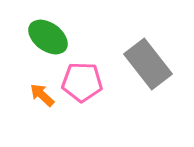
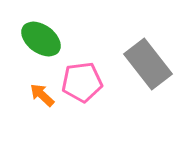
green ellipse: moved 7 px left, 2 px down
pink pentagon: rotated 9 degrees counterclockwise
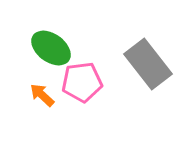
green ellipse: moved 10 px right, 9 px down
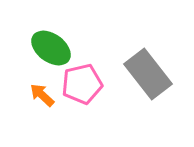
gray rectangle: moved 10 px down
pink pentagon: moved 2 px down; rotated 6 degrees counterclockwise
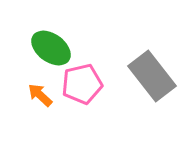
gray rectangle: moved 4 px right, 2 px down
orange arrow: moved 2 px left
